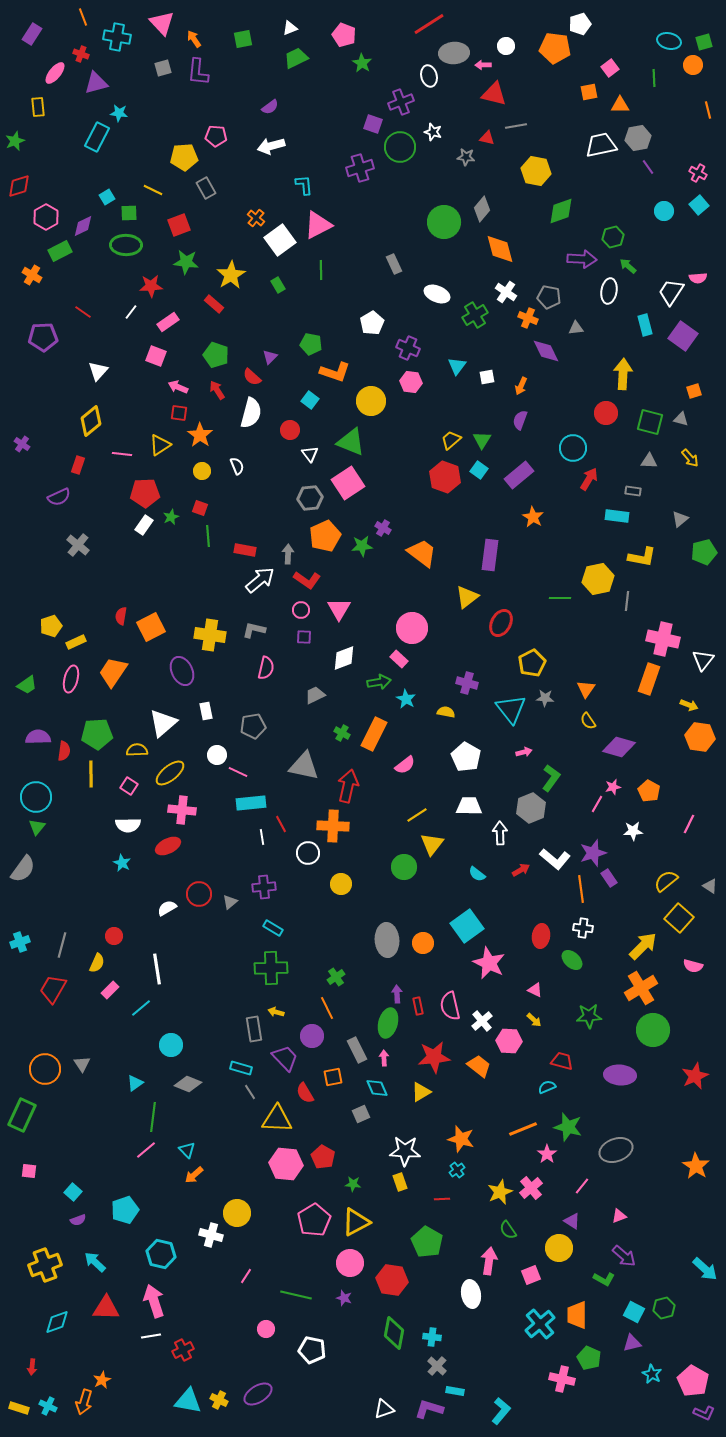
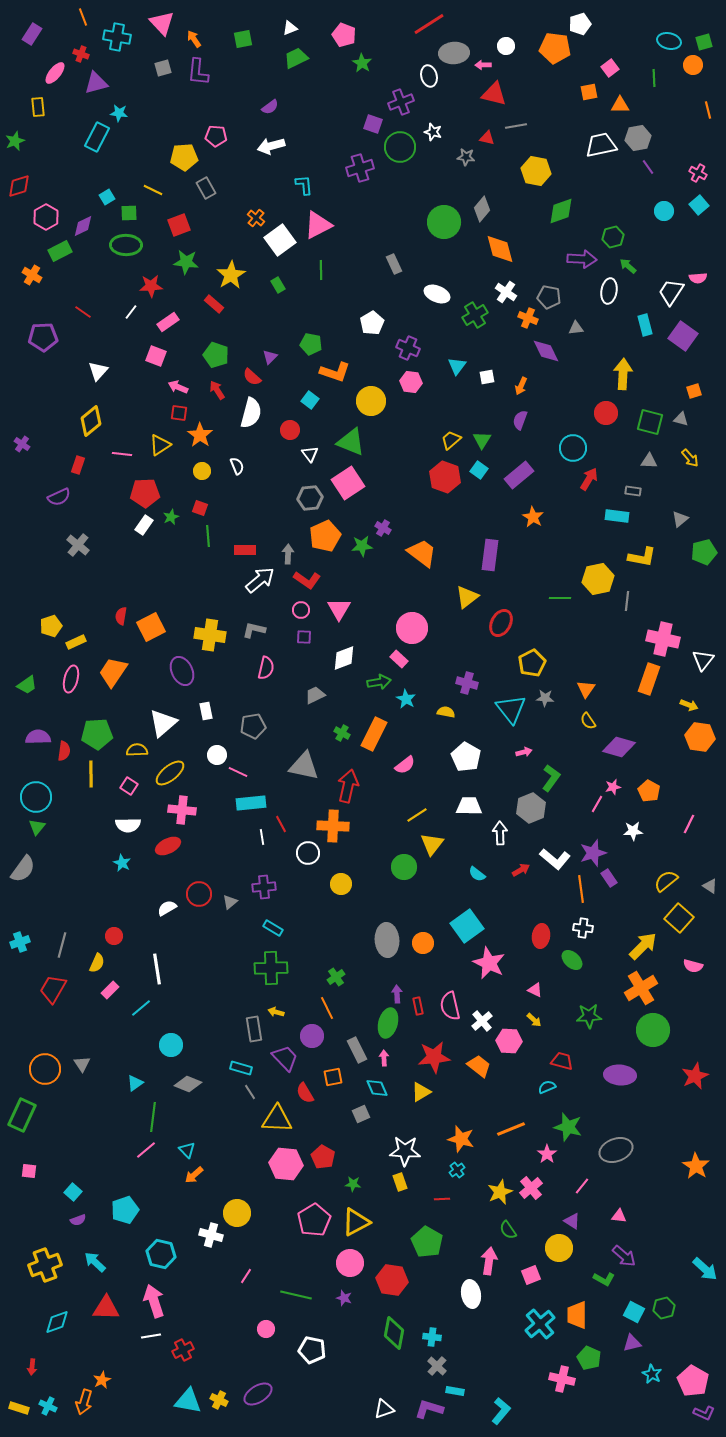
red rectangle at (245, 550): rotated 10 degrees counterclockwise
orange line at (523, 1129): moved 12 px left
pink triangle at (619, 1216): rotated 28 degrees clockwise
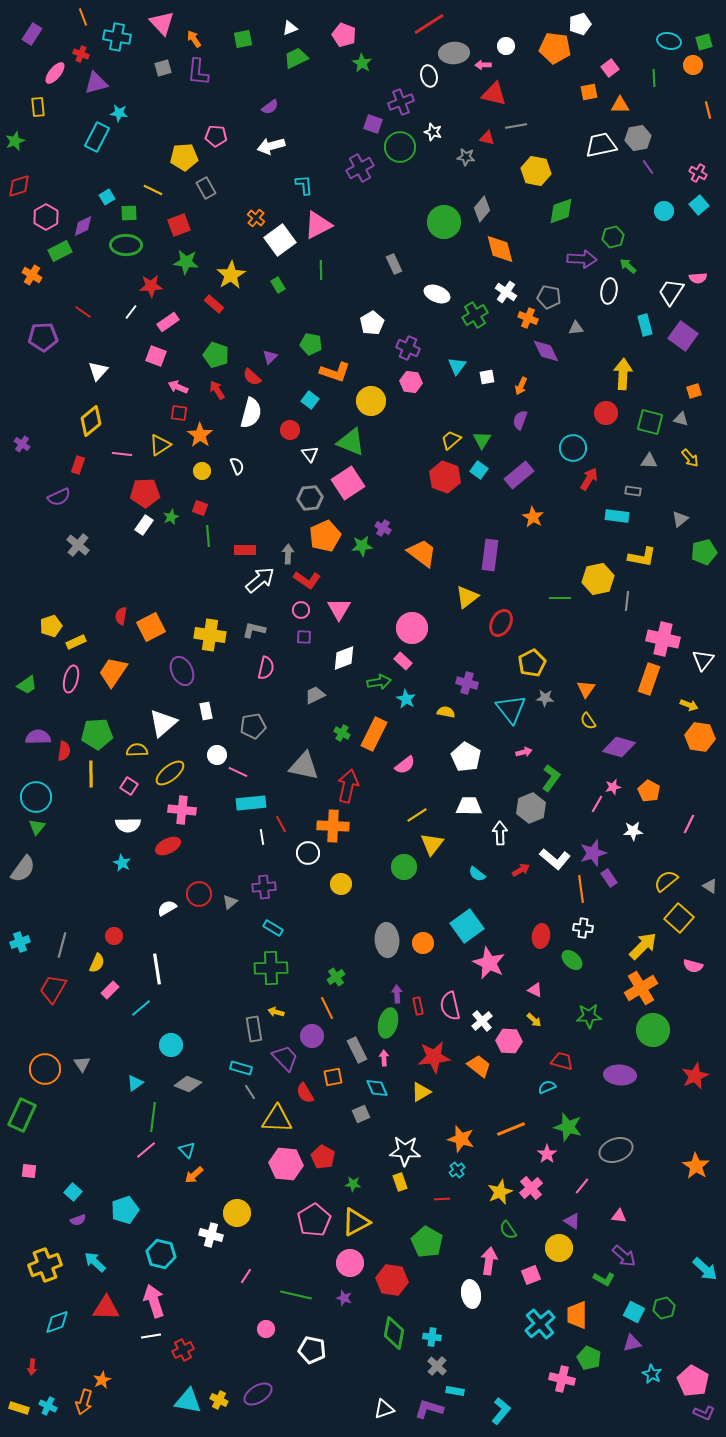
purple cross at (360, 168): rotated 12 degrees counterclockwise
pink rectangle at (399, 659): moved 4 px right, 2 px down
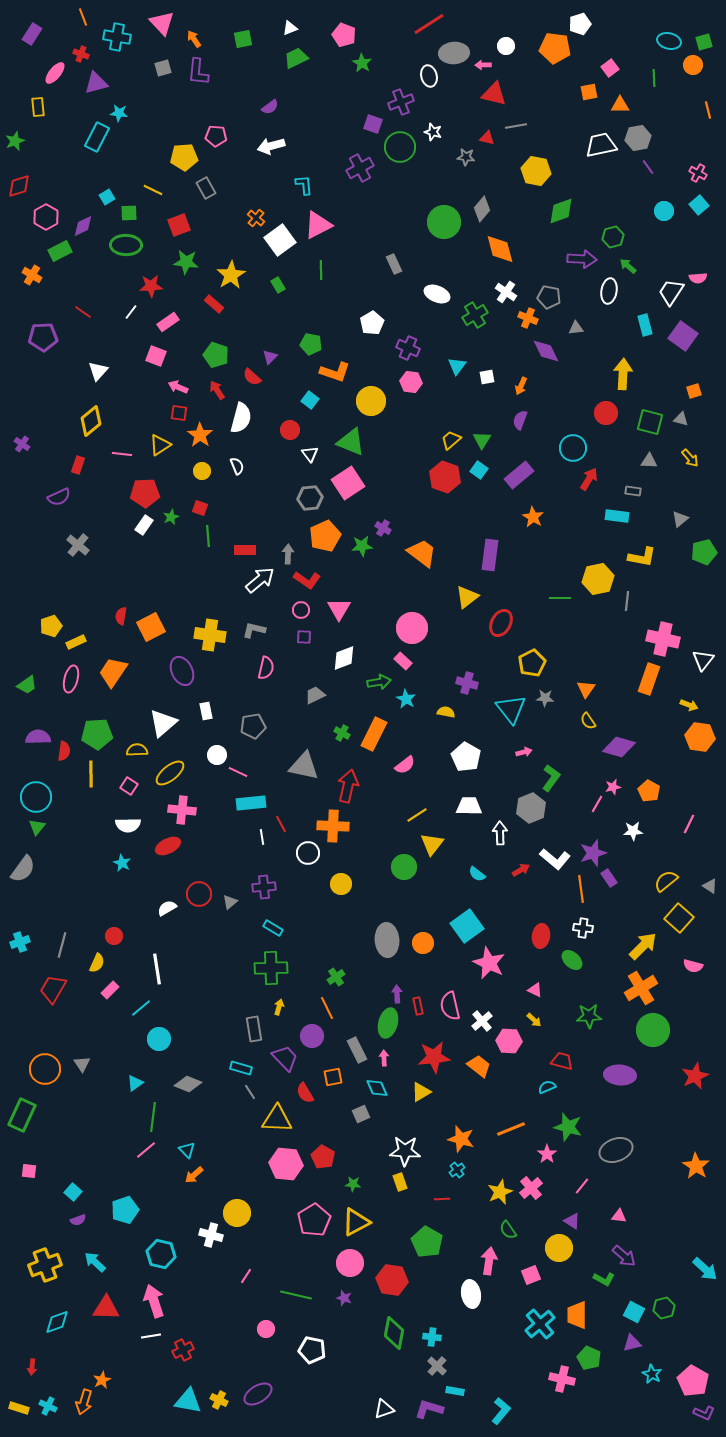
white semicircle at (251, 413): moved 10 px left, 5 px down
yellow arrow at (276, 1012): moved 3 px right, 5 px up; rotated 91 degrees clockwise
cyan circle at (171, 1045): moved 12 px left, 6 px up
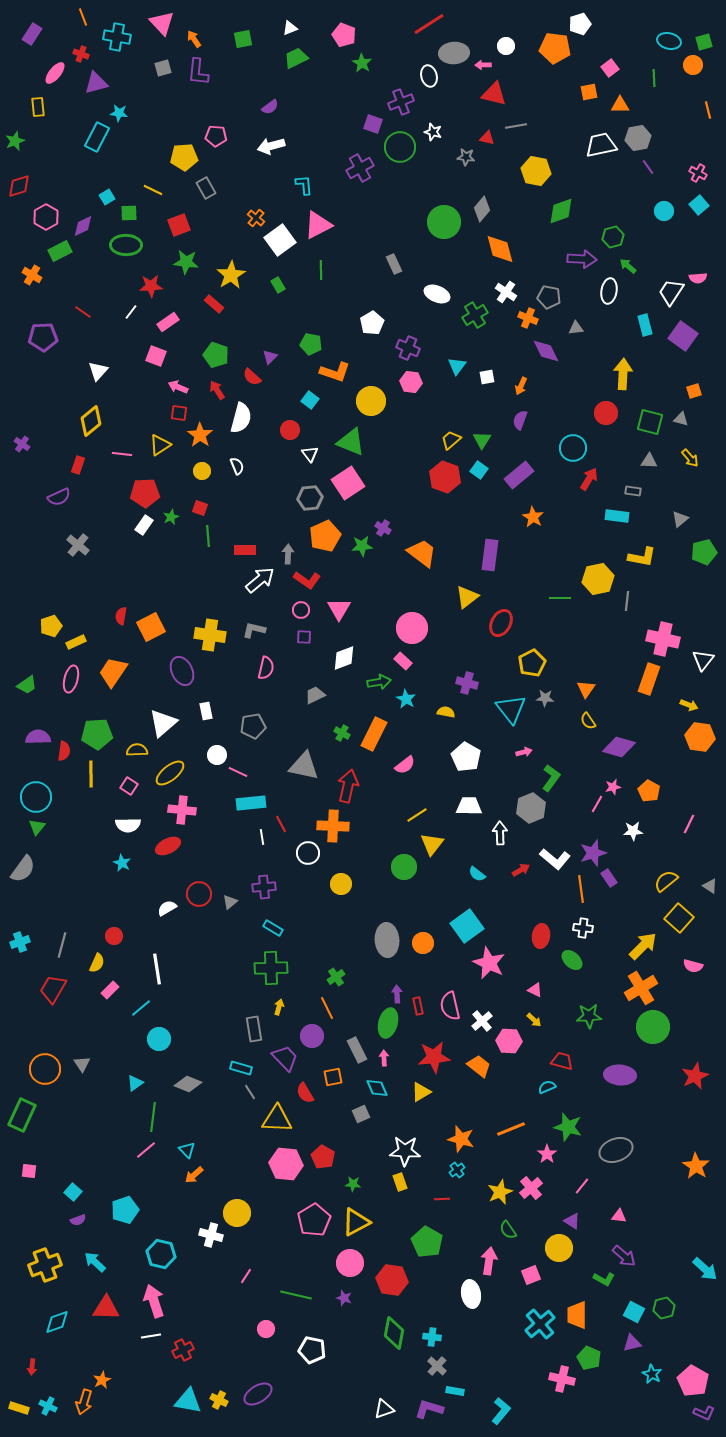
green circle at (653, 1030): moved 3 px up
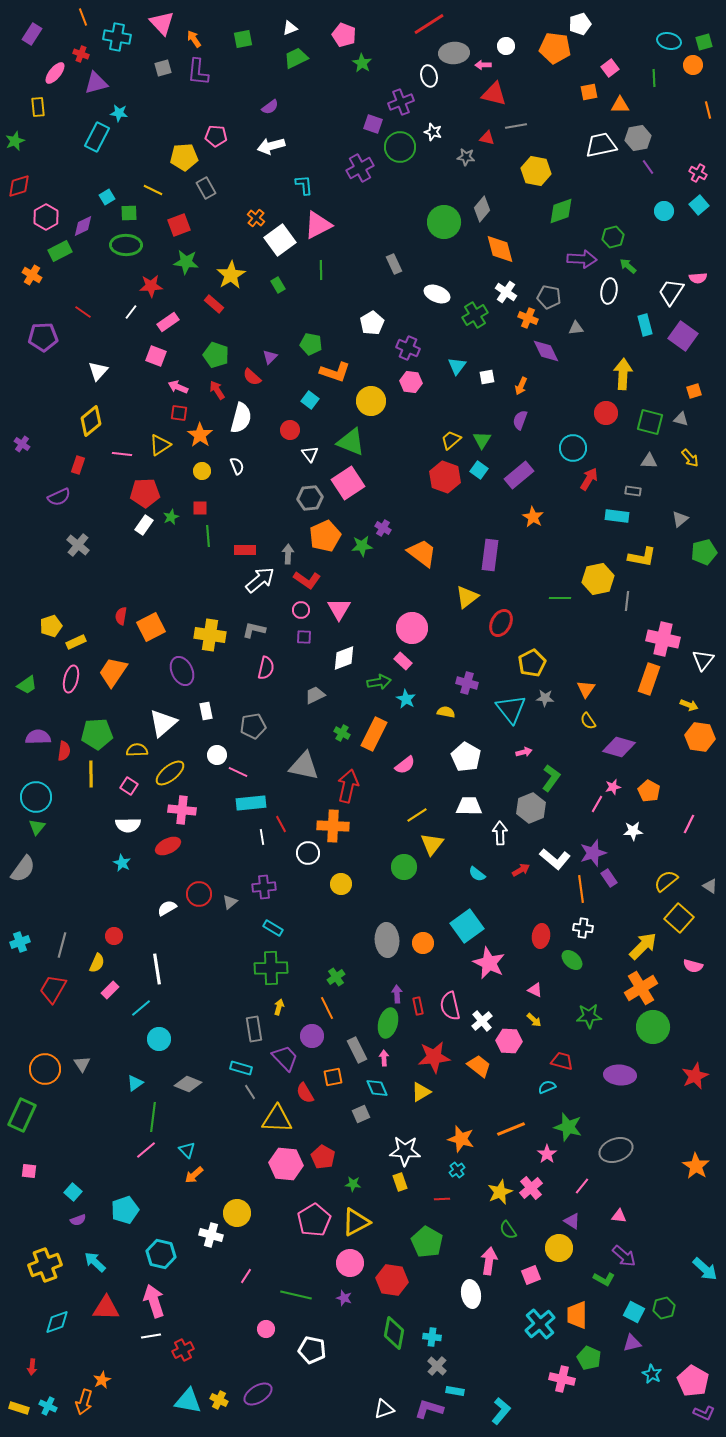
red square at (200, 508): rotated 21 degrees counterclockwise
